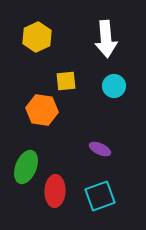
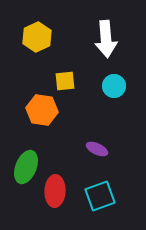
yellow square: moved 1 px left
purple ellipse: moved 3 px left
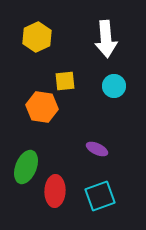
orange hexagon: moved 3 px up
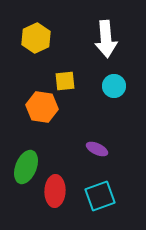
yellow hexagon: moved 1 px left, 1 px down
